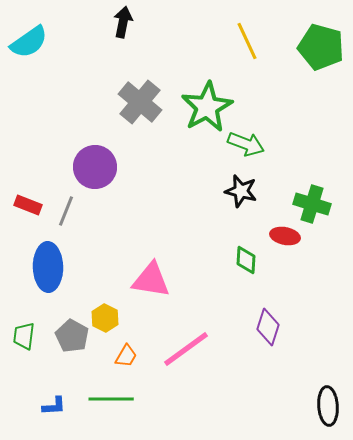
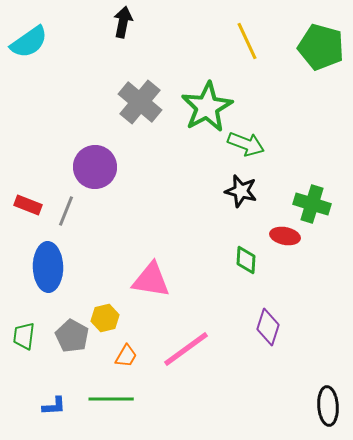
yellow hexagon: rotated 20 degrees clockwise
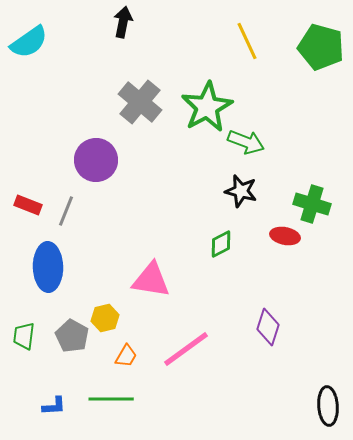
green arrow: moved 2 px up
purple circle: moved 1 px right, 7 px up
green diamond: moved 25 px left, 16 px up; rotated 60 degrees clockwise
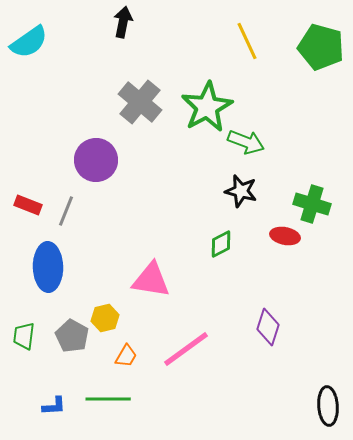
green line: moved 3 px left
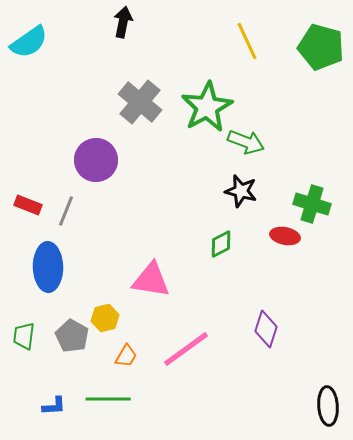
purple diamond: moved 2 px left, 2 px down
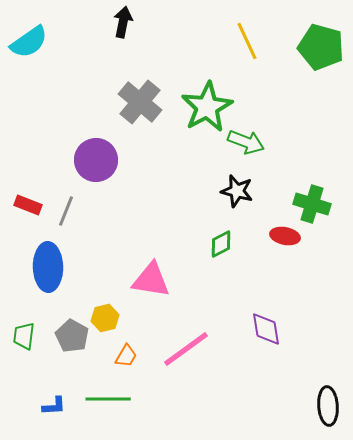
black star: moved 4 px left
purple diamond: rotated 27 degrees counterclockwise
